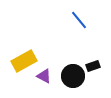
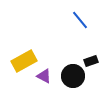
blue line: moved 1 px right
black rectangle: moved 2 px left, 5 px up
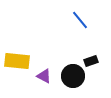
yellow rectangle: moved 7 px left; rotated 35 degrees clockwise
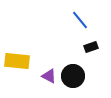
black rectangle: moved 14 px up
purple triangle: moved 5 px right
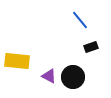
black circle: moved 1 px down
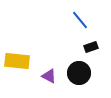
black circle: moved 6 px right, 4 px up
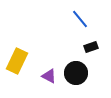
blue line: moved 1 px up
yellow rectangle: rotated 70 degrees counterclockwise
black circle: moved 3 px left
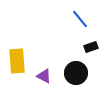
yellow rectangle: rotated 30 degrees counterclockwise
purple triangle: moved 5 px left
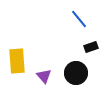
blue line: moved 1 px left
purple triangle: rotated 21 degrees clockwise
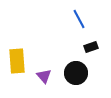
blue line: rotated 12 degrees clockwise
